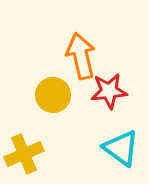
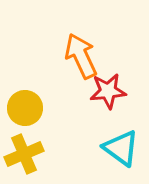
orange arrow: rotated 12 degrees counterclockwise
red star: moved 1 px left
yellow circle: moved 28 px left, 13 px down
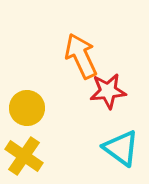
yellow circle: moved 2 px right
yellow cross: moved 2 px down; rotated 33 degrees counterclockwise
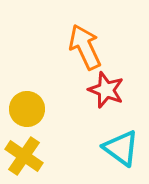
orange arrow: moved 4 px right, 9 px up
red star: moved 2 px left, 1 px up; rotated 27 degrees clockwise
yellow circle: moved 1 px down
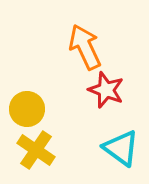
yellow cross: moved 12 px right, 6 px up
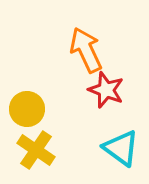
orange arrow: moved 1 px right, 3 px down
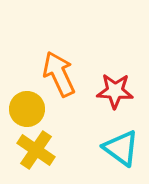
orange arrow: moved 27 px left, 24 px down
red star: moved 9 px right, 1 px down; rotated 18 degrees counterclockwise
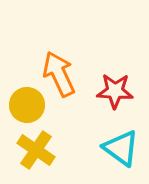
yellow circle: moved 4 px up
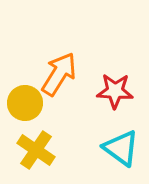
orange arrow: rotated 57 degrees clockwise
yellow circle: moved 2 px left, 2 px up
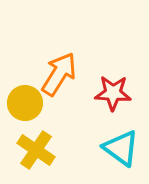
red star: moved 2 px left, 2 px down
